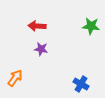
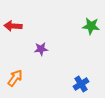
red arrow: moved 24 px left
purple star: rotated 16 degrees counterclockwise
blue cross: rotated 28 degrees clockwise
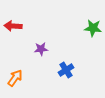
green star: moved 2 px right, 2 px down
blue cross: moved 15 px left, 14 px up
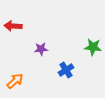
green star: moved 19 px down
orange arrow: moved 3 px down; rotated 12 degrees clockwise
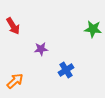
red arrow: rotated 126 degrees counterclockwise
green star: moved 18 px up
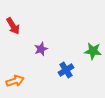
green star: moved 22 px down
purple star: rotated 16 degrees counterclockwise
orange arrow: rotated 24 degrees clockwise
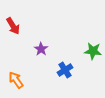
purple star: rotated 16 degrees counterclockwise
blue cross: moved 1 px left
orange arrow: moved 1 px right, 1 px up; rotated 108 degrees counterclockwise
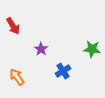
green star: moved 1 px left, 2 px up
blue cross: moved 2 px left, 1 px down
orange arrow: moved 1 px right, 3 px up
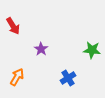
green star: moved 1 px down
blue cross: moved 5 px right, 7 px down
orange arrow: rotated 66 degrees clockwise
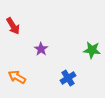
orange arrow: rotated 90 degrees counterclockwise
